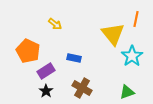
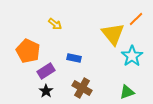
orange line: rotated 35 degrees clockwise
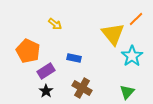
green triangle: rotated 28 degrees counterclockwise
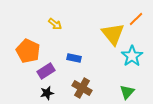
black star: moved 1 px right, 2 px down; rotated 24 degrees clockwise
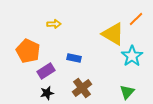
yellow arrow: moved 1 px left; rotated 40 degrees counterclockwise
yellow triangle: rotated 20 degrees counterclockwise
brown cross: rotated 24 degrees clockwise
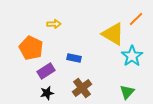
orange pentagon: moved 3 px right, 3 px up
